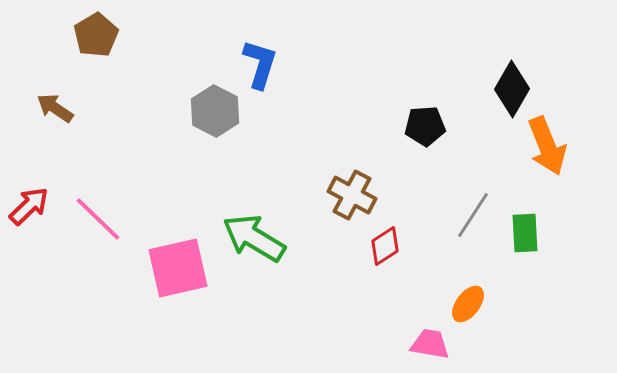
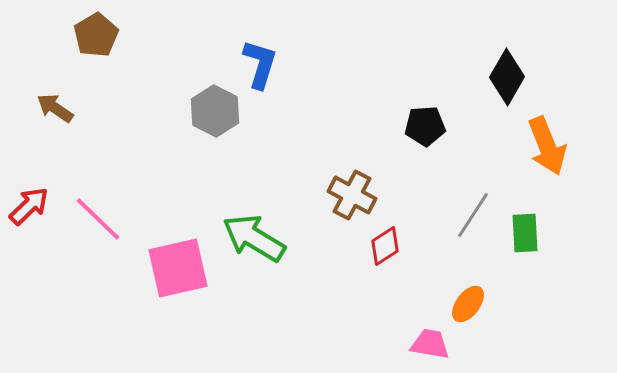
black diamond: moved 5 px left, 12 px up
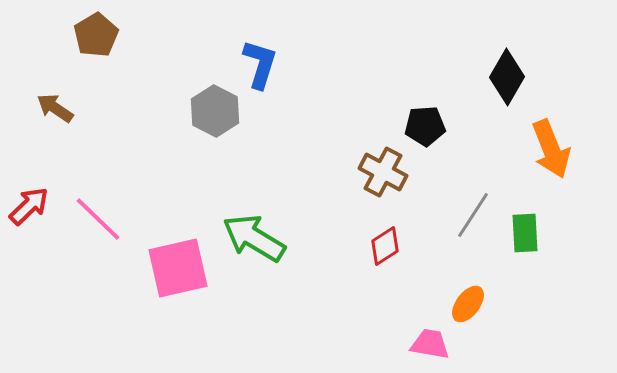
orange arrow: moved 4 px right, 3 px down
brown cross: moved 31 px right, 23 px up
